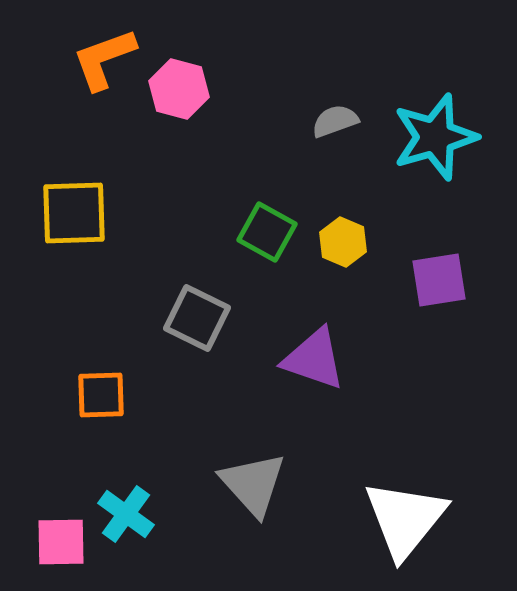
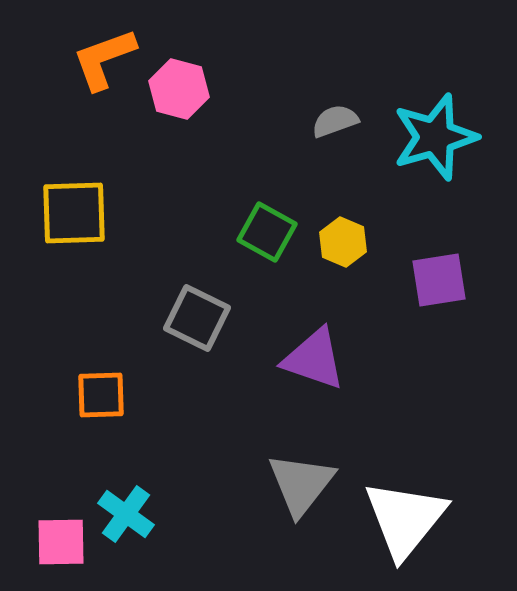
gray triangle: moved 48 px right; rotated 20 degrees clockwise
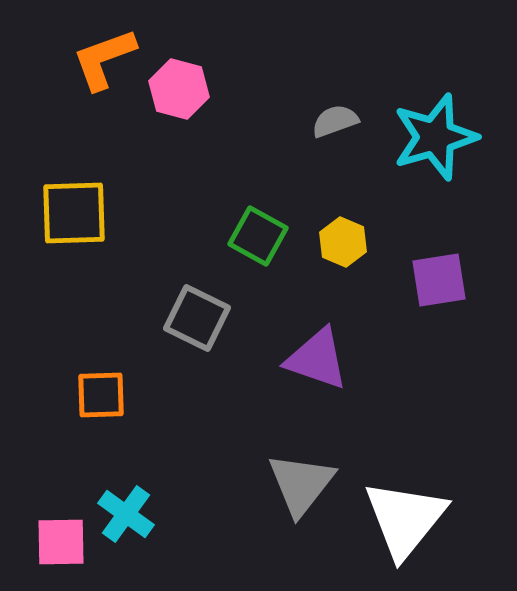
green square: moved 9 px left, 4 px down
purple triangle: moved 3 px right
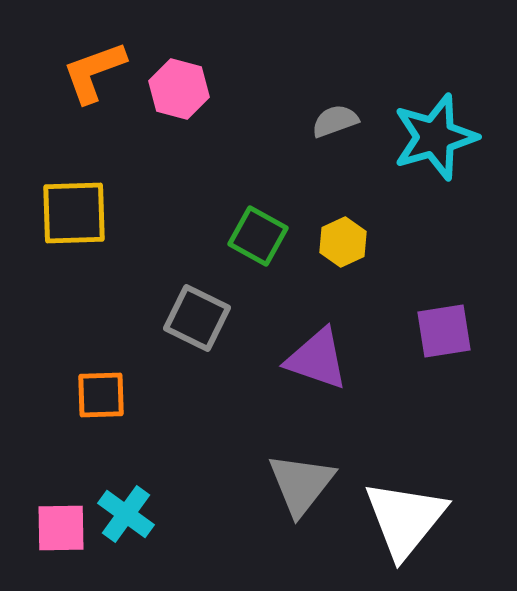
orange L-shape: moved 10 px left, 13 px down
yellow hexagon: rotated 12 degrees clockwise
purple square: moved 5 px right, 51 px down
pink square: moved 14 px up
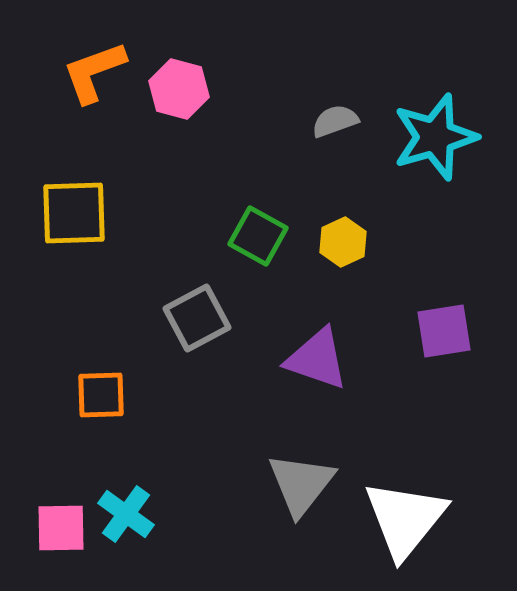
gray square: rotated 36 degrees clockwise
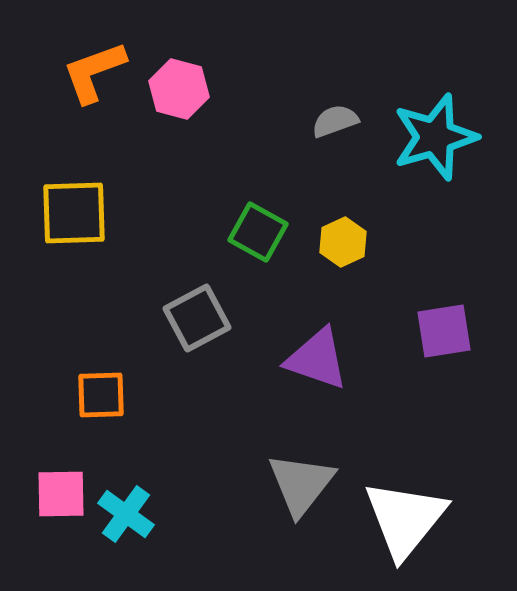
green square: moved 4 px up
pink square: moved 34 px up
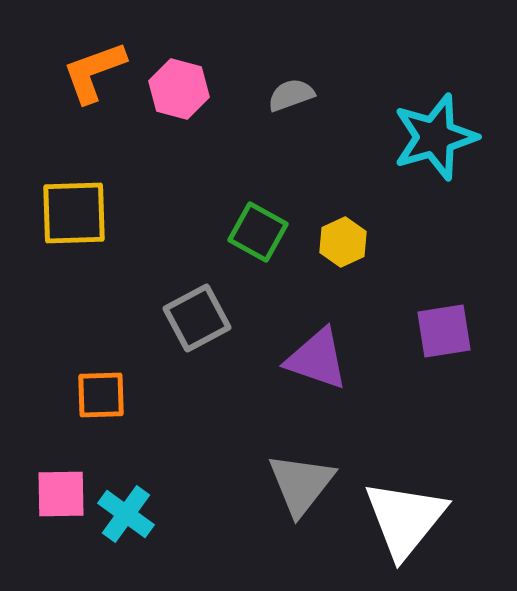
gray semicircle: moved 44 px left, 26 px up
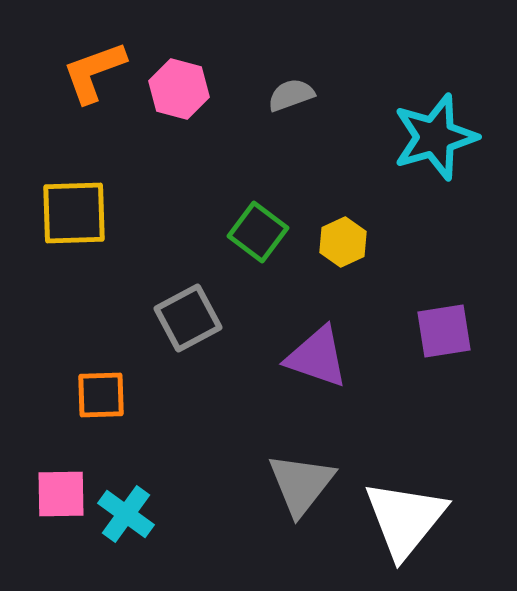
green square: rotated 8 degrees clockwise
gray square: moved 9 px left
purple triangle: moved 2 px up
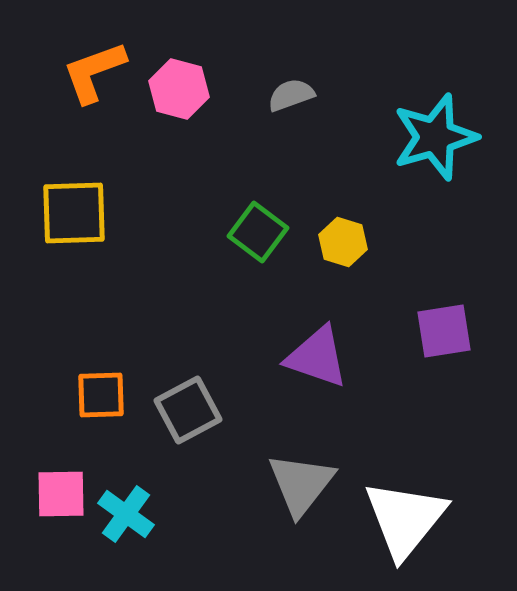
yellow hexagon: rotated 18 degrees counterclockwise
gray square: moved 92 px down
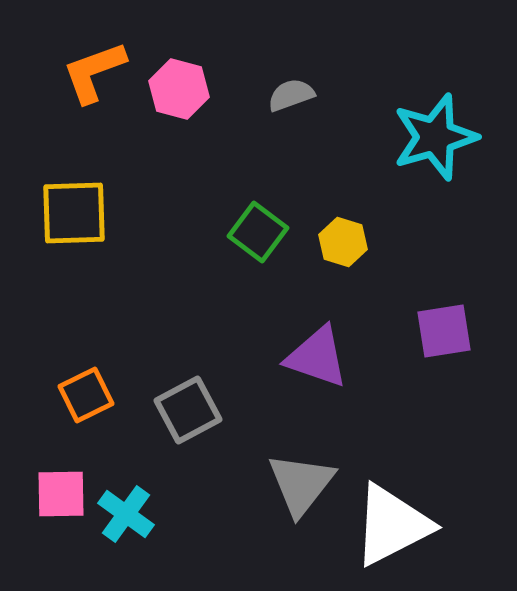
orange square: moved 15 px left; rotated 24 degrees counterclockwise
white triangle: moved 13 px left, 6 px down; rotated 24 degrees clockwise
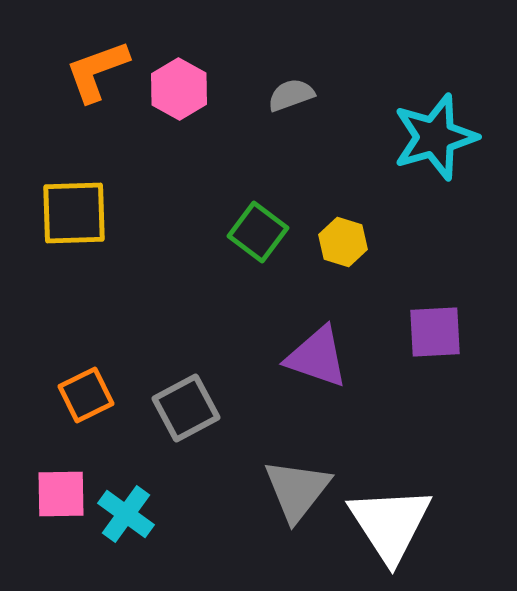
orange L-shape: moved 3 px right, 1 px up
pink hexagon: rotated 14 degrees clockwise
purple square: moved 9 px left, 1 px down; rotated 6 degrees clockwise
gray square: moved 2 px left, 2 px up
gray triangle: moved 4 px left, 6 px down
white triangle: moved 2 px left, 1 px up; rotated 36 degrees counterclockwise
